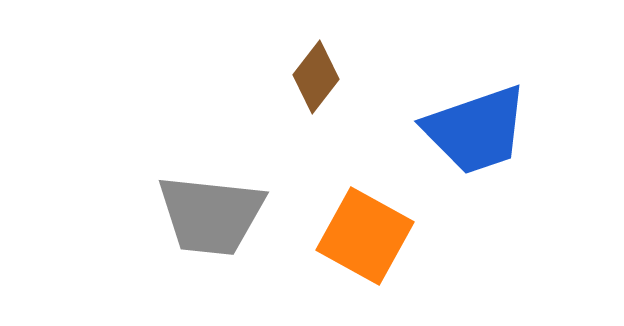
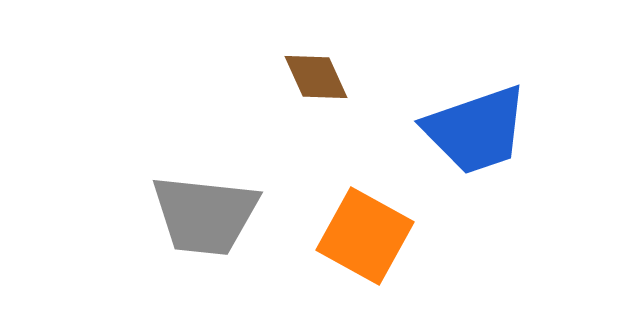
brown diamond: rotated 62 degrees counterclockwise
gray trapezoid: moved 6 px left
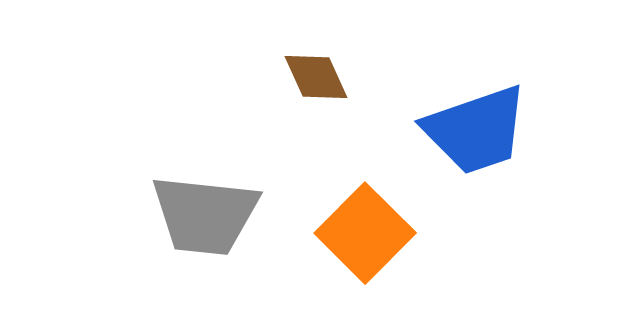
orange square: moved 3 px up; rotated 16 degrees clockwise
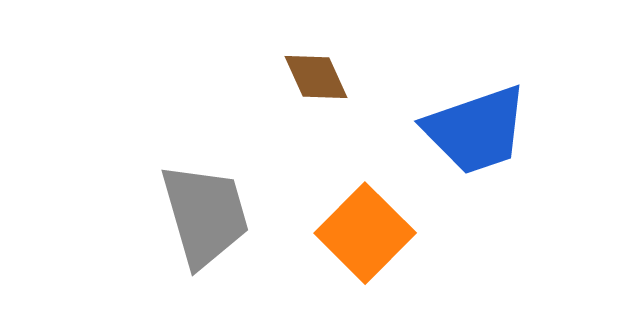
gray trapezoid: rotated 112 degrees counterclockwise
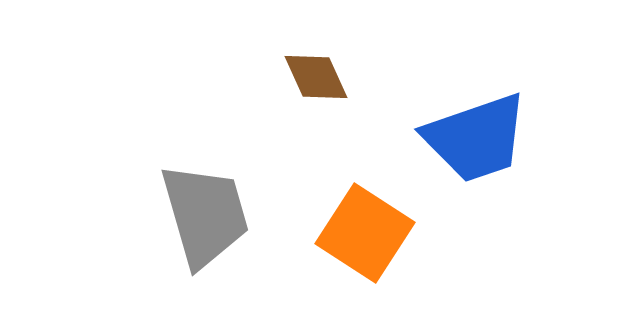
blue trapezoid: moved 8 px down
orange square: rotated 12 degrees counterclockwise
